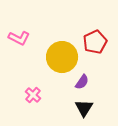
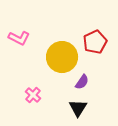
black triangle: moved 6 px left
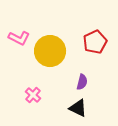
yellow circle: moved 12 px left, 6 px up
purple semicircle: rotated 21 degrees counterclockwise
black triangle: rotated 36 degrees counterclockwise
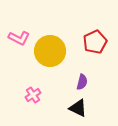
pink cross: rotated 14 degrees clockwise
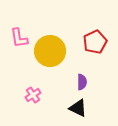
pink L-shape: rotated 55 degrees clockwise
purple semicircle: rotated 14 degrees counterclockwise
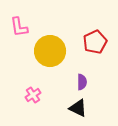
pink L-shape: moved 11 px up
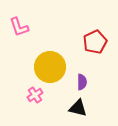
pink L-shape: rotated 10 degrees counterclockwise
yellow circle: moved 16 px down
pink cross: moved 2 px right
black triangle: rotated 12 degrees counterclockwise
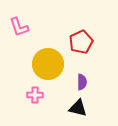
red pentagon: moved 14 px left
yellow circle: moved 2 px left, 3 px up
pink cross: rotated 35 degrees clockwise
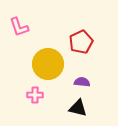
purple semicircle: rotated 84 degrees counterclockwise
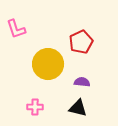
pink L-shape: moved 3 px left, 2 px down
pink cross: moved 12 px down
